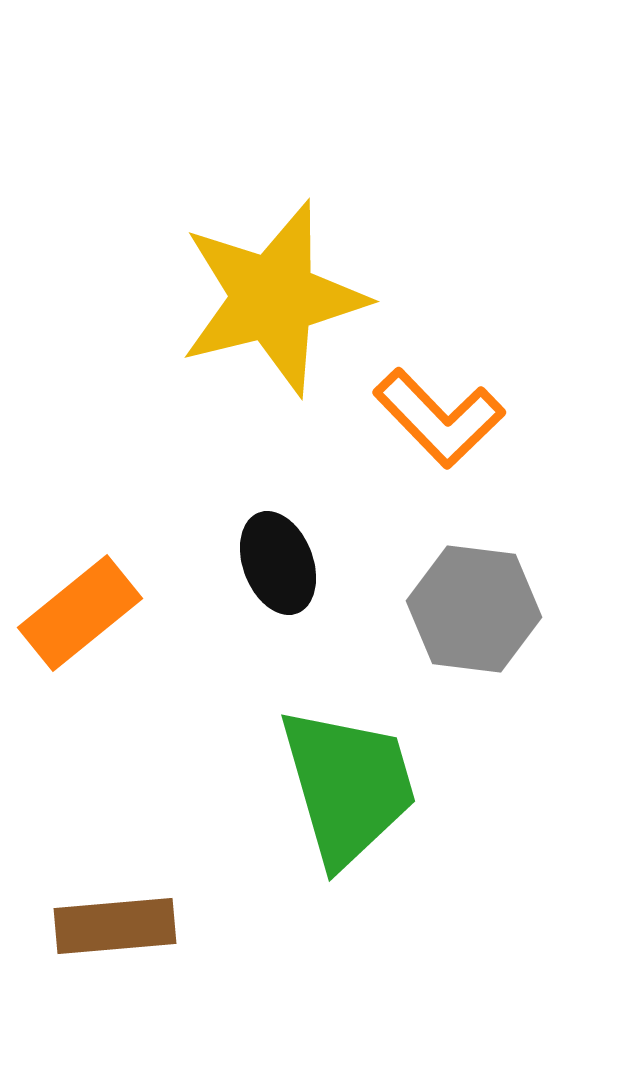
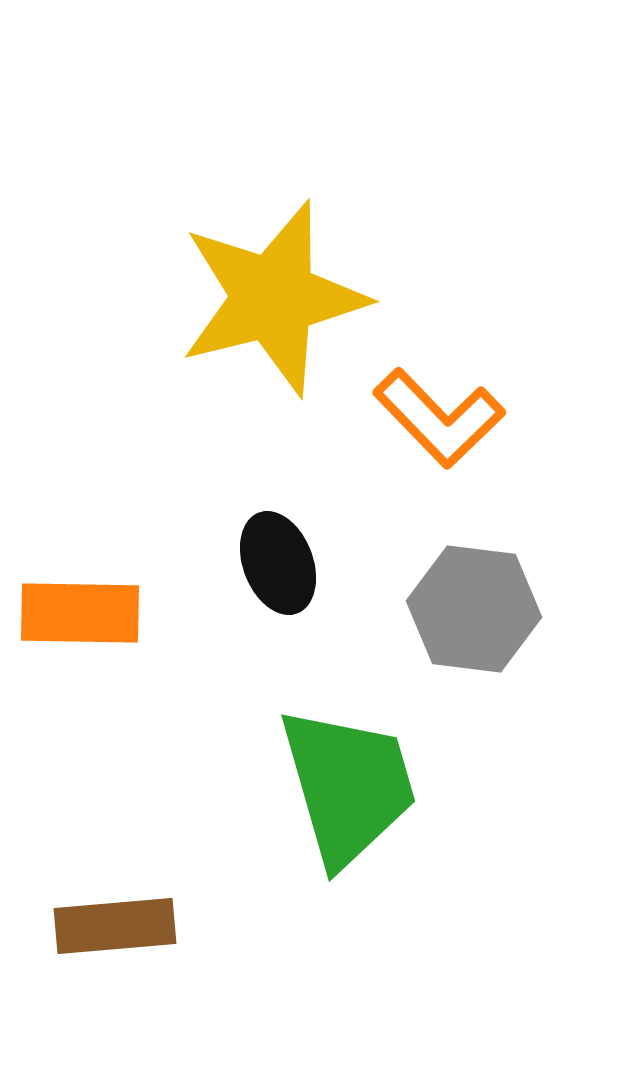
orange rectangle: rotated 40 degrees clockwise
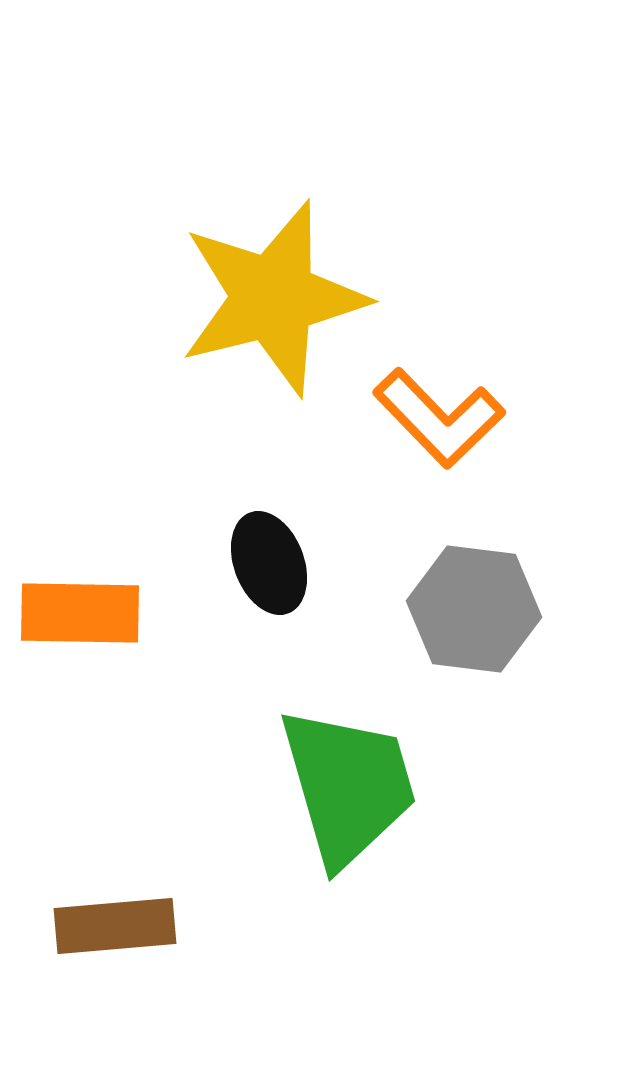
black ellipse: moved 9 px left
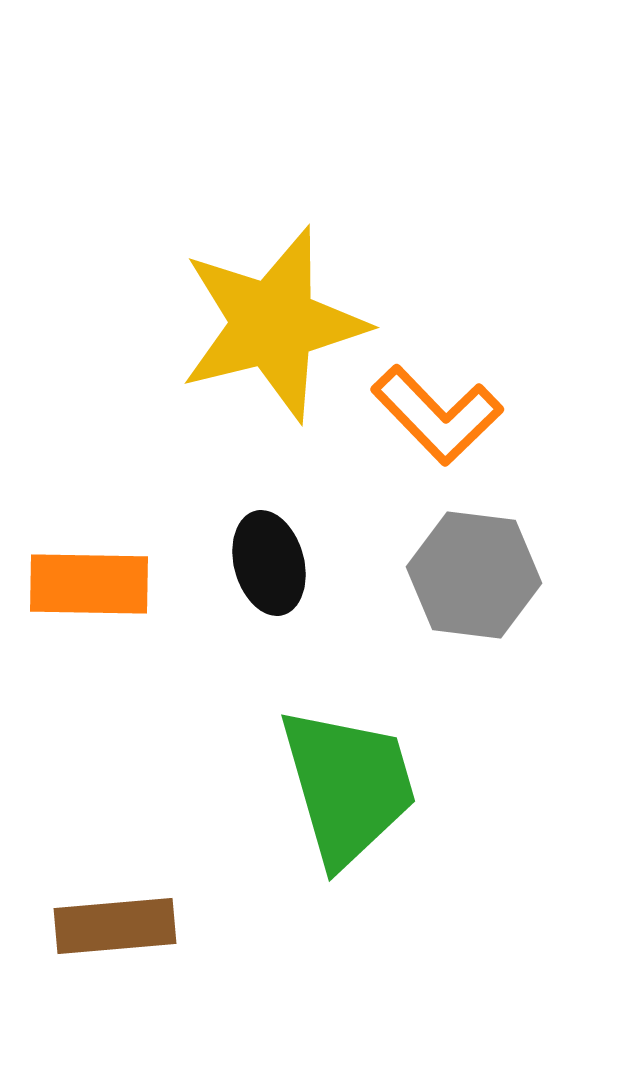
yellow star: moved 26 px down
orange L-shape: moved 2 px left, 3 px up
black ellipse: rotated 6 degrees clockwise
gray hexagon: moved 34 px up
orange rectangle: moved 9 px right, 29 px up
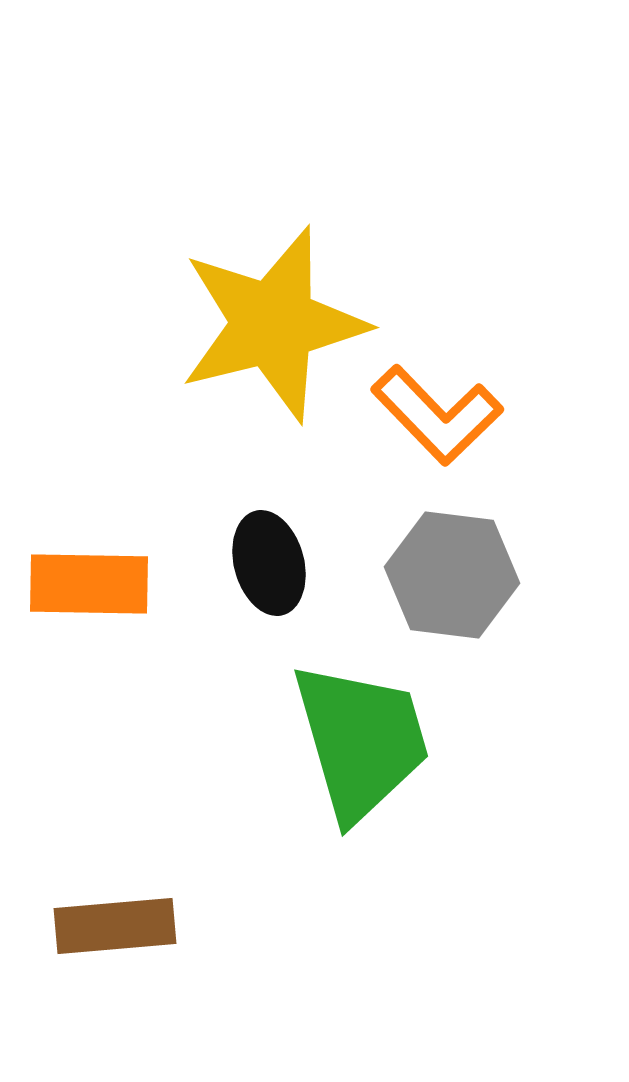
gray hexagon: moved 22 px left
green trapezoid: moved 13 px right, 45 px up
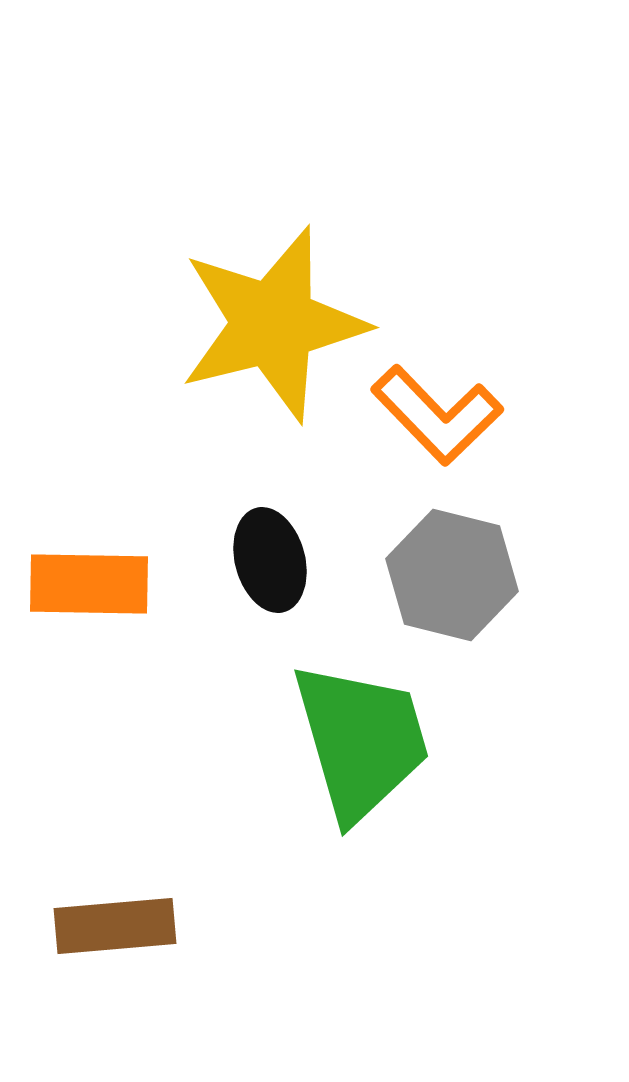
black ellipse: moved 1 px right, 3 px up
gray hexagon: rotated 7 degrees clockwise
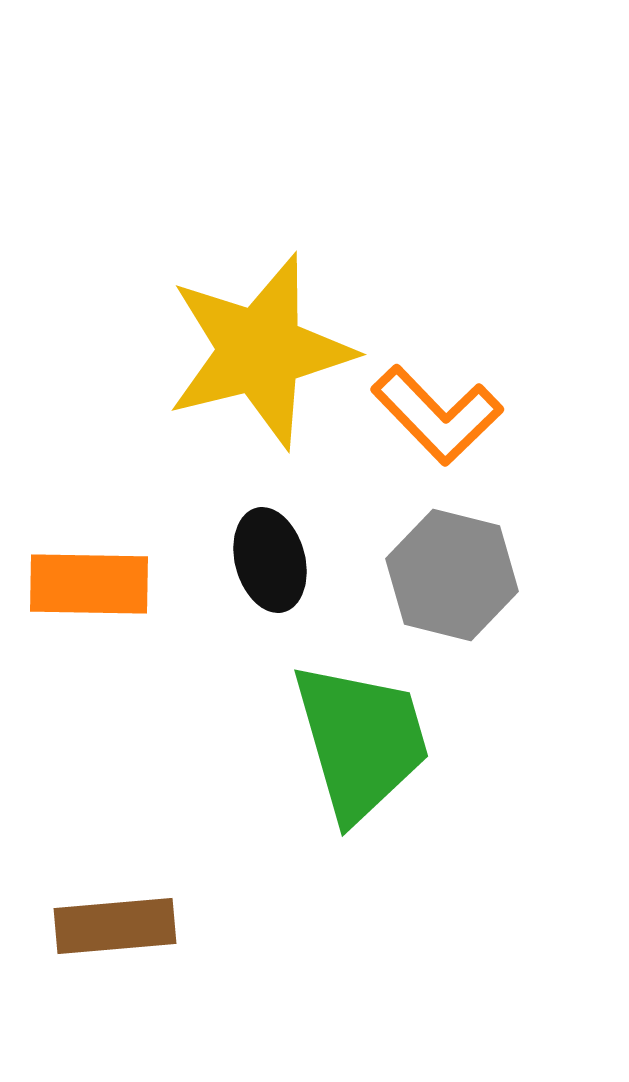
yellow star: moved 13 px left, 27 px down
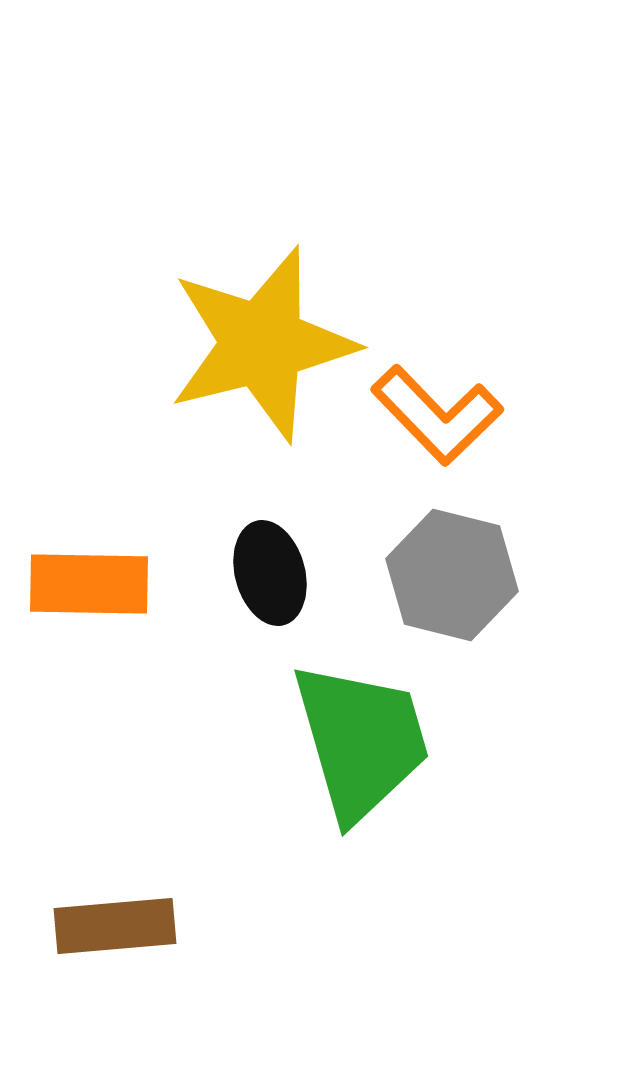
yellow star: moved 2 px right, 7 px up
black ellipse: moved 13 px down
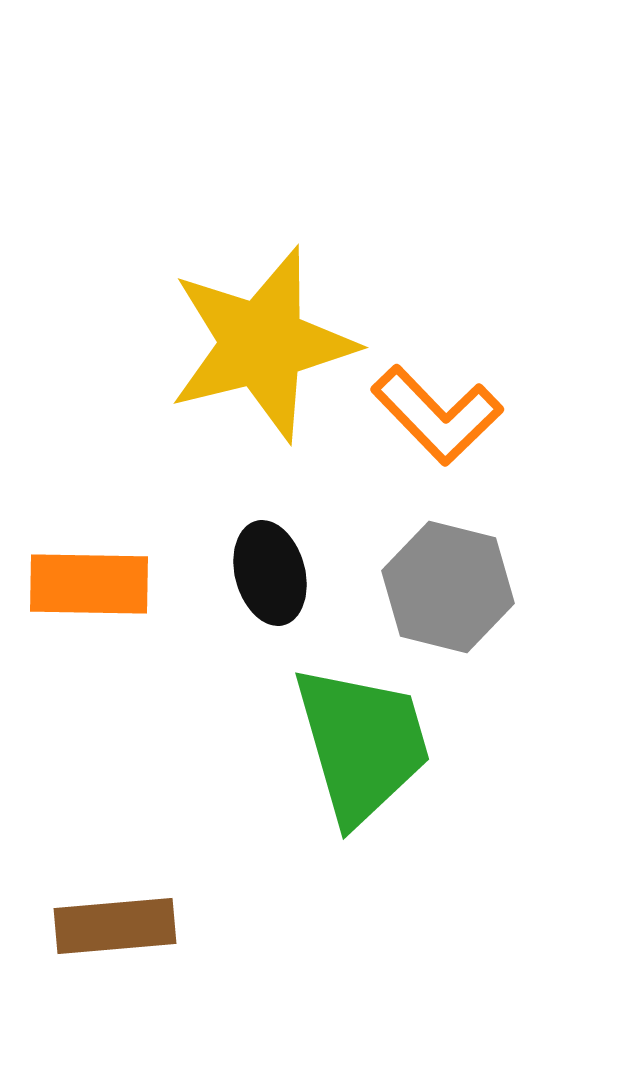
gray hexagon: moved 4 px left, 12 px down
green trapezoid: moved 1 px right, 3 px down
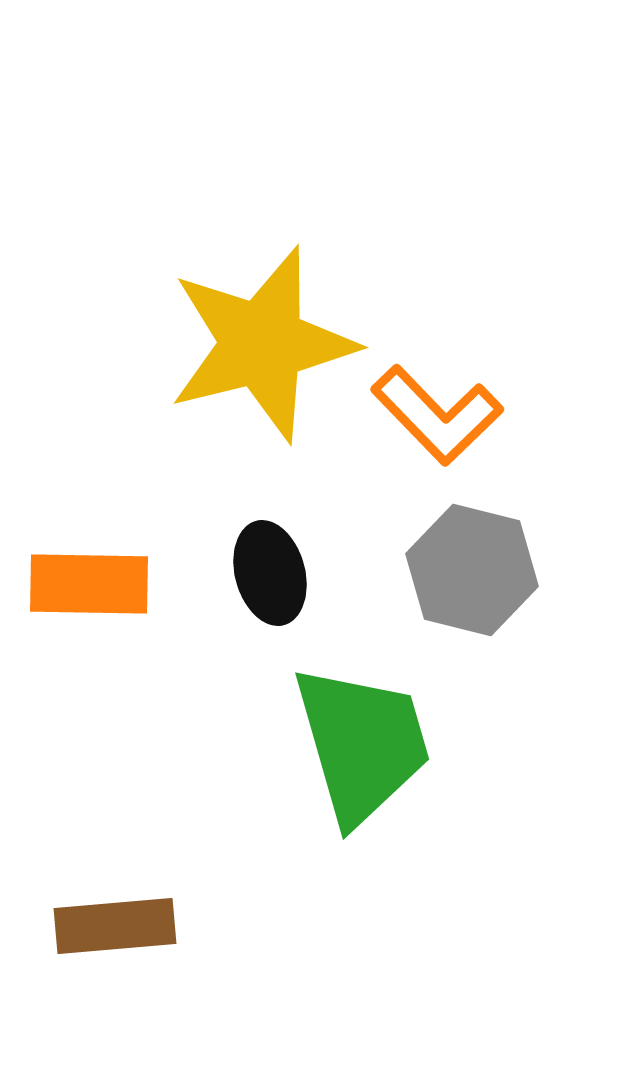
gray hexagon: moved 24 px right, 17 px up
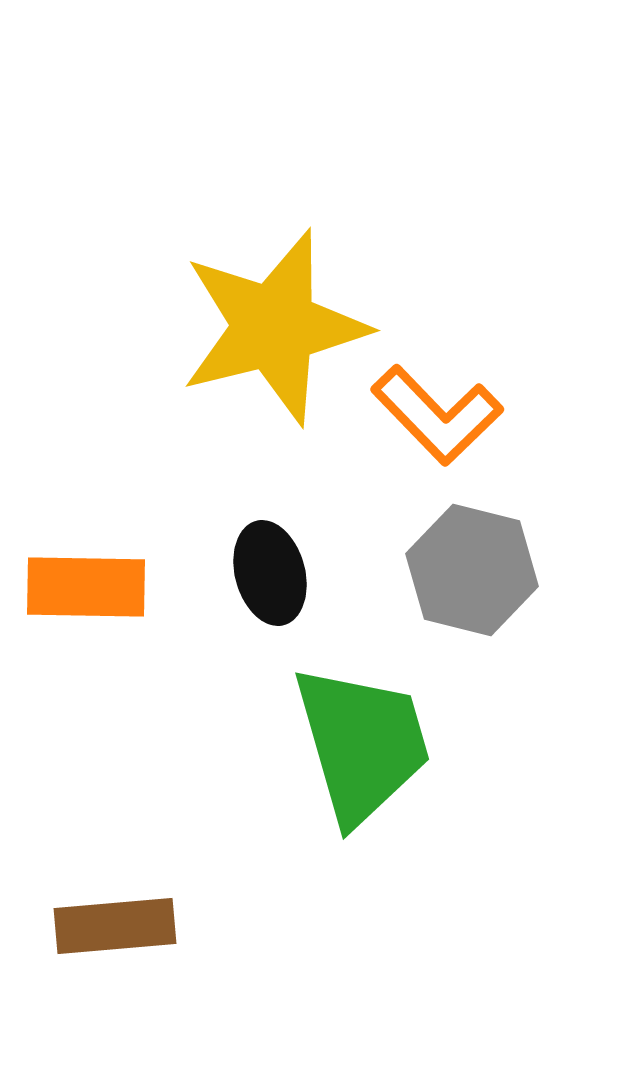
yellow star: moved 12 px right, 17 px up
orange rectangle: moved 3 px left, 3 px down
